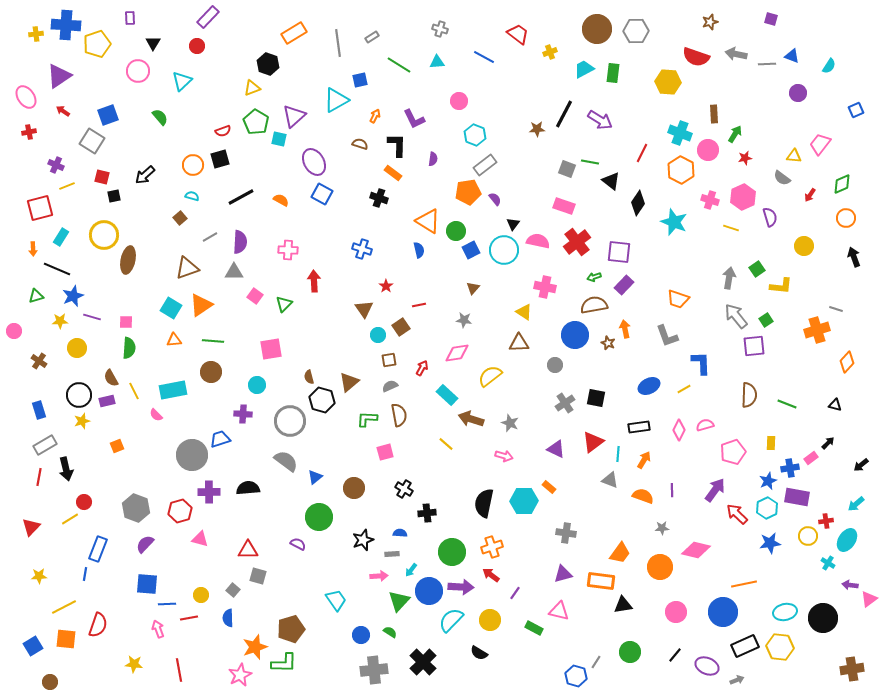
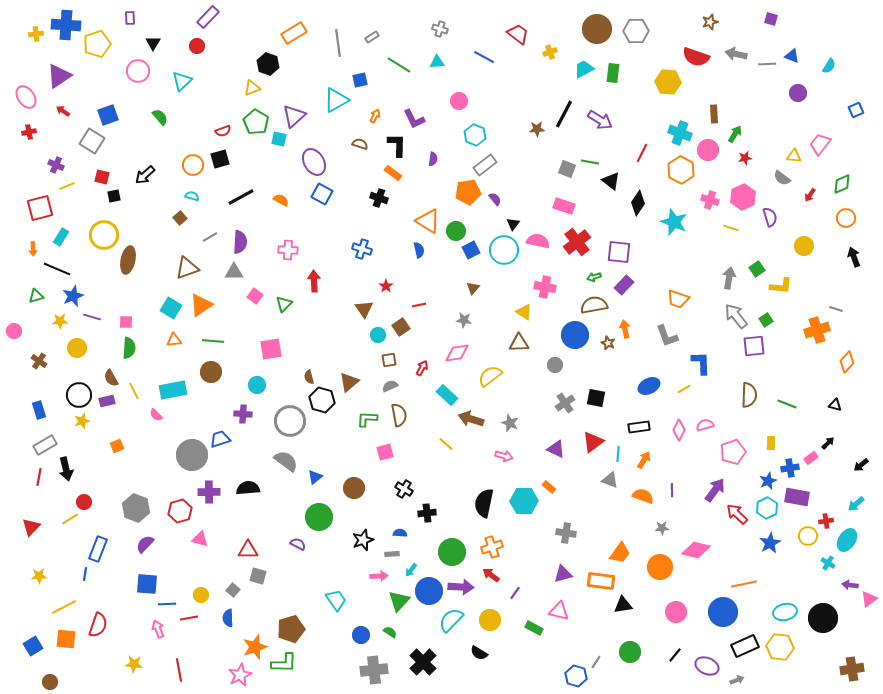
blue star at (770, 543): rotated 20 degrees counterclockwise
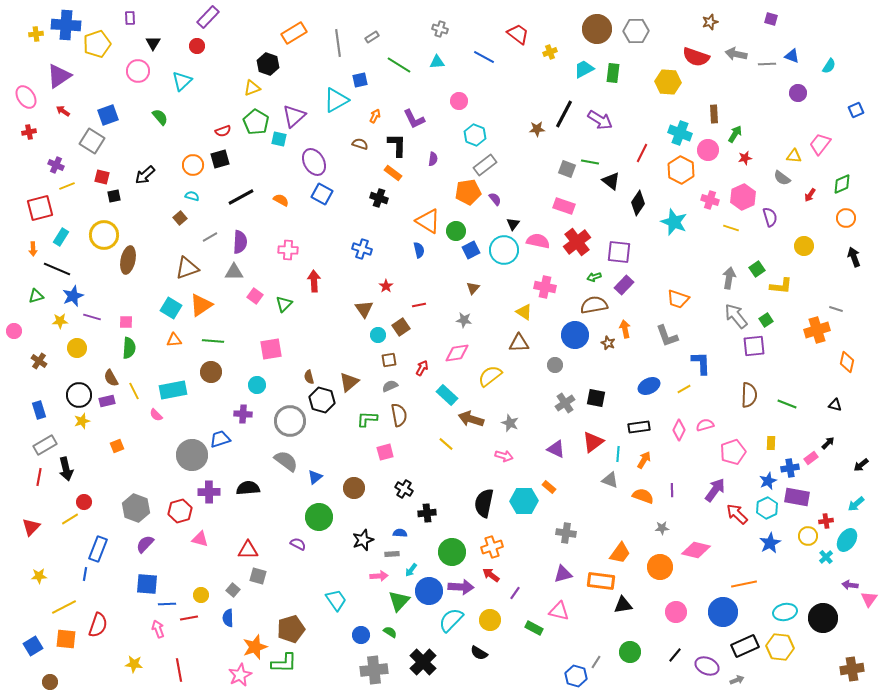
orange diamond at (847, 362): rotated 30 degrees counterclockwise
cyan cross at (828, 563): moved 2 px left, 6 px up; rotated 16 degrees clockwise
pink triangle at (869, 599): rotated 18 degrees counterclockwise
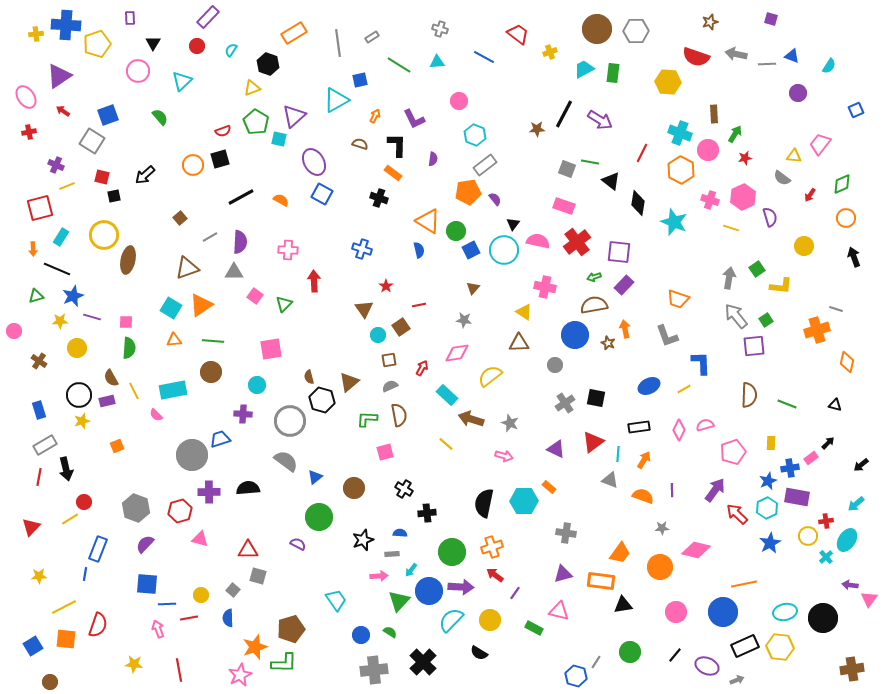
cyan semicircle at (192, 196): moved 39 px right, 146 px up; rotated 72 degrees counterclockwise
black diamond at (638, 203): rotated 25 degrees counterclockwise
red arrow at (491, 575): moved 4 px right
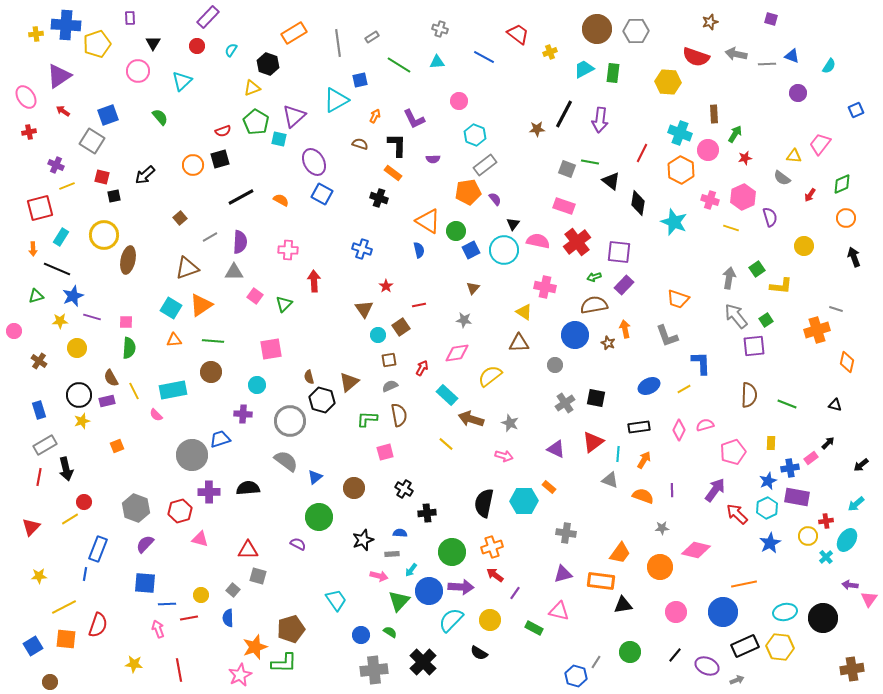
purple arrow at (600, 120): rotated 65 degrees clockwise
purple semicircle at (433, 159): rotated 80 degrees clockwise
pink arrow at (379, 576): rotated 18 degrees clockwise
blue square at (147, 584): moved 2 px left, 1 px up
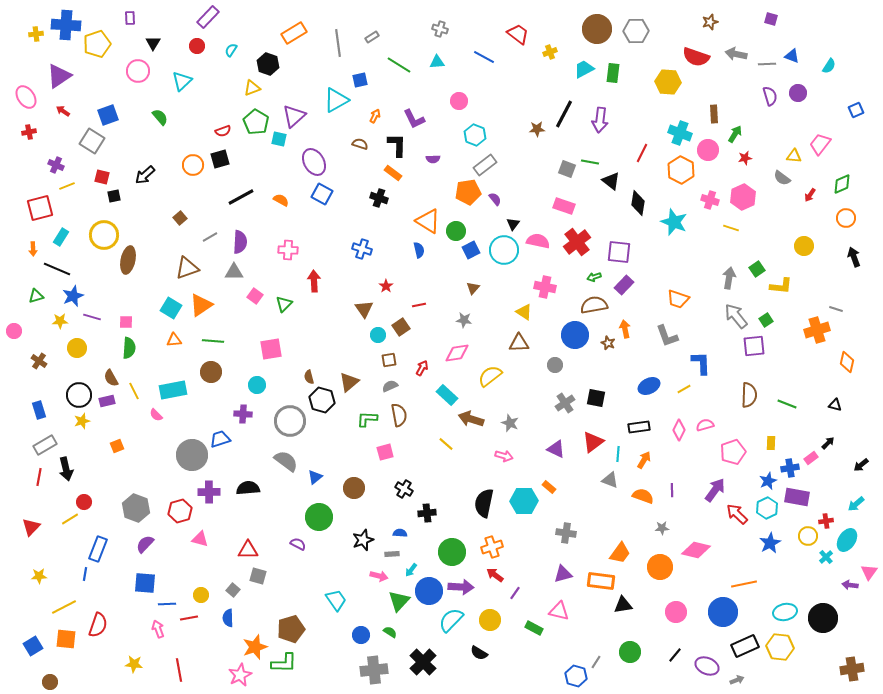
purple semicircle at (770, 217): moved 121 px up
pink triangle at (869, 599): moved 27 px up
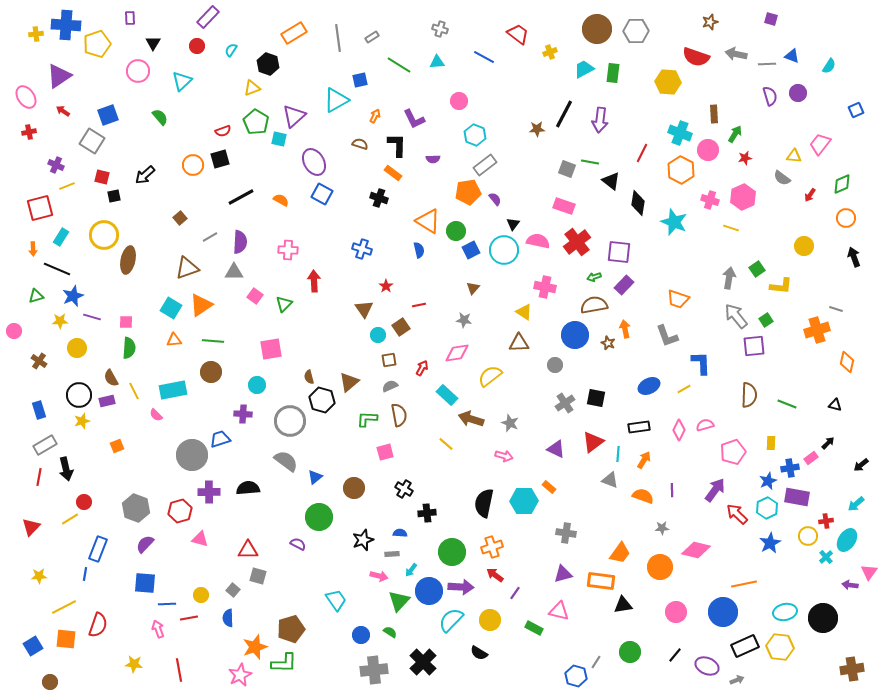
gray line at (338, 43): moved 5 px up
